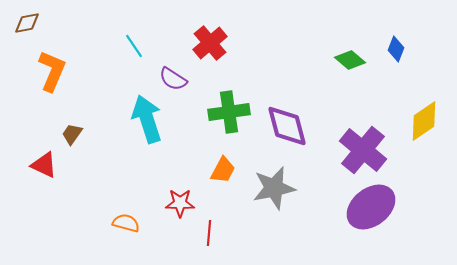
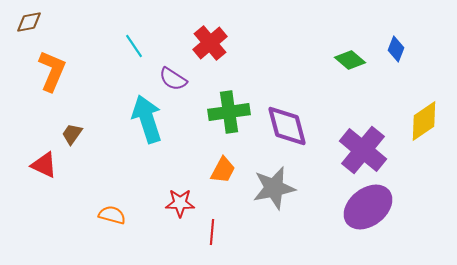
brown diamond: moved 2 px right, 1 px up
purple ellipse: moved 3 px left
orange semicircle: moved 14 px left, 8 px up
red line: moved 3 px right, 1 px up
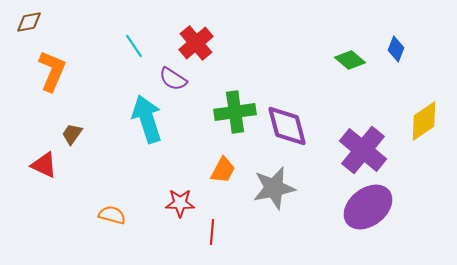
red cross: moved 14 px left
green cross: moved 6 px right
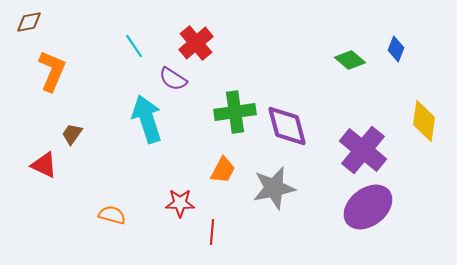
yellow diamond: rotated 48 degrees counterclockwise
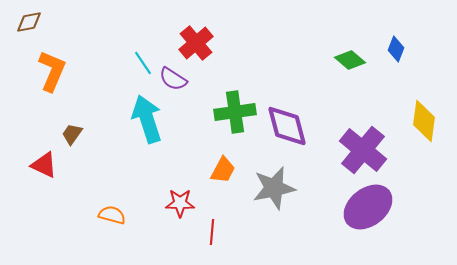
cyan line: moved 9 px right, 17 px down
